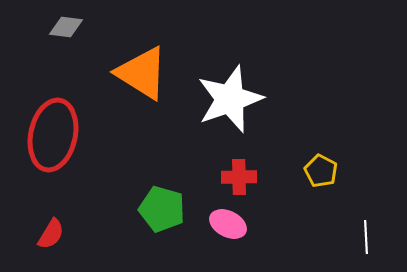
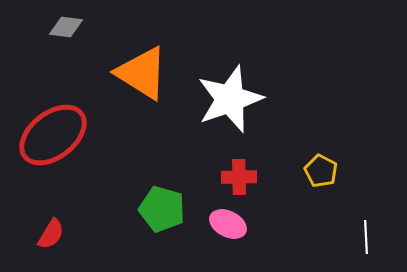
red ellipse: rotated 40 degrees clockwise
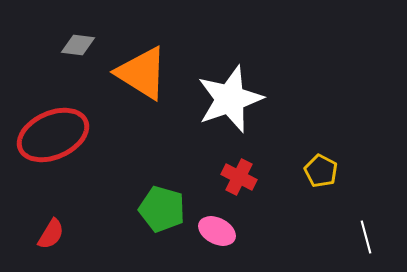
gray diamond: moved 12 px right, 18 px down
red ellipse: rotated 14 degrees clockwise
red cross: rotated 28 degrees clockwise
pink ellipse: moved 11 px left, 7 px down
white line: rotated 12 degrees counterclockwise
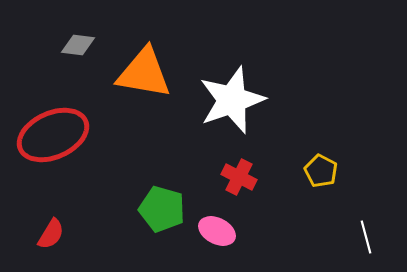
orange triangle: moved 2 px right; rotated 22 degrees counterclockwise
white star: moved 2 px right, 1 px down
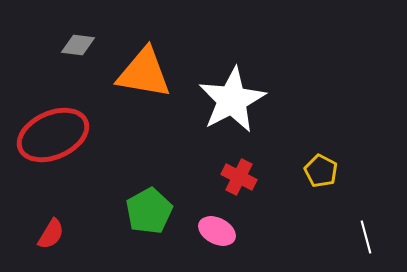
white star: rotated 8 degrees counterclockwise
green pentagon: moved 13 px left, 2 px down; rotated 27 degrees clockwise
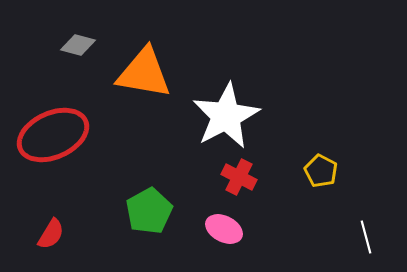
gray diamond: rotated 8 degrees clockwise
white star: moved 6 px left, 16 px down
pink ellipse: moved 7 px right, 2 px up
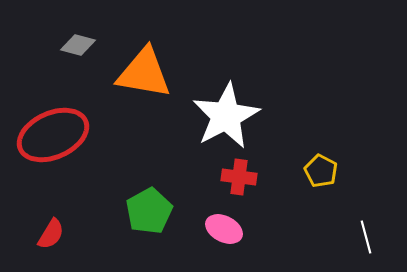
red cross: rotated 20 degrees counterclockwise
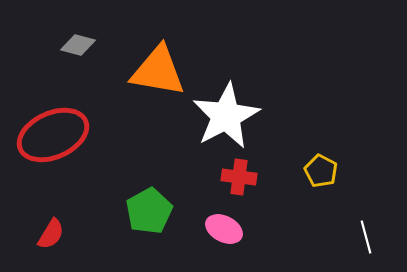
orange triangle: moved 14 px right, 2 px up
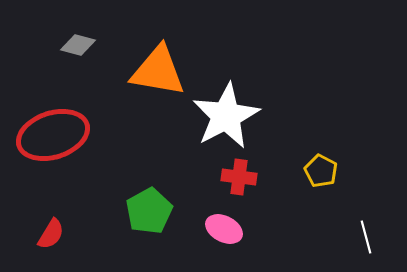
red ellipse: rotated 6 degrees clockwise
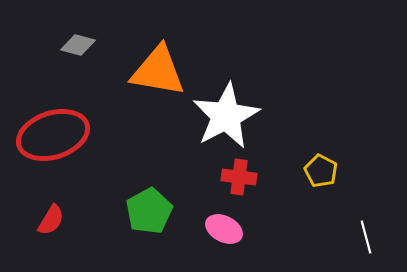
red semicircle: moved 14 px up
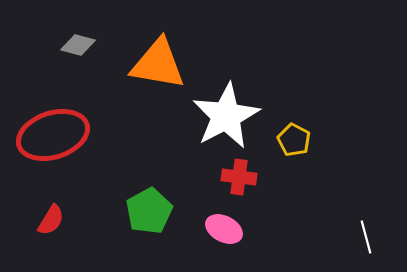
orange triangle: moved 7 px up
yellow pentagon: moved 27 px left, 31 px up
